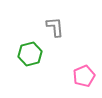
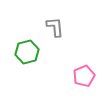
green hexagon: moved 3 px left, 2 px up
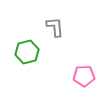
pink pentagon: rotated 20 degrees clockwise
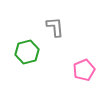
pink pentagon: moved 6 px up; rotated 20 degrees counterclockwise
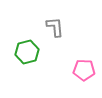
pink pentagon: rotated 25 degrees clockwise
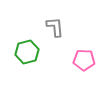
pink pentagon: moved 10 px up
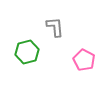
pink pentagon: rotated 25 degrees clockwise
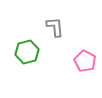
pink pentagon: moved 1 px right, 1 px down
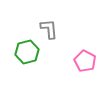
gray L-shape: moved 6 px left, 2 px down
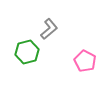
gray L-shape: rotated 55 degrees clockwise
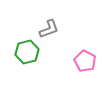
gray L-shape: rotated 20 degrees clockwise
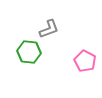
green hexagon: moved 2 px right; rotated 20 degrees clockwise
